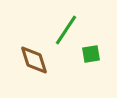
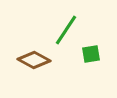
brown diamond: rotated 44 degrees counterclockwise
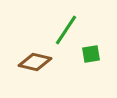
brown diamond: moved 1 px right, 2 px down; rotated 16 degrees counterclockwise
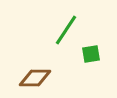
brown diamond: moved 16 px down; rotated 12 degrees counterclockwise
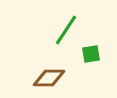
brown diamond: moved 14 px right
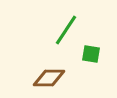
green square: rotated 18 degrees clockwise
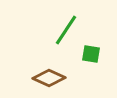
brown diamond: rotated 24 degrees clockwise
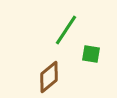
brown diamond: moved 1 px up; rotated 64 degrees counterclockwise
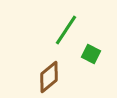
green square: rotated 18 degrees clockwise
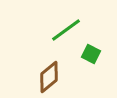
green line: rotated 20 degrees clockwise
